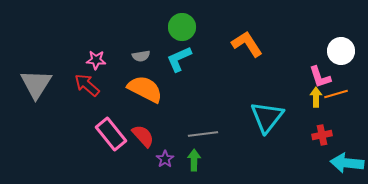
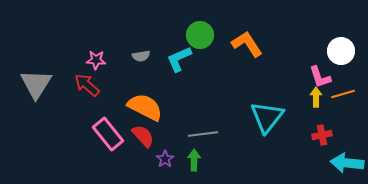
green circle: moved 18 px right, 8 px down
orange semicircle: moved 18 px down
orange line: moved 7 px right
pink rectangle: moved 3 px left
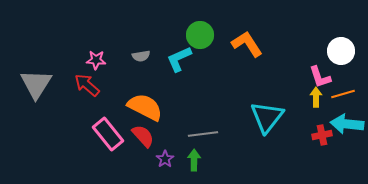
cyan arrow: moved 39 px up
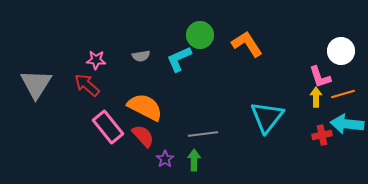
pink rectangle: moved 7 px up
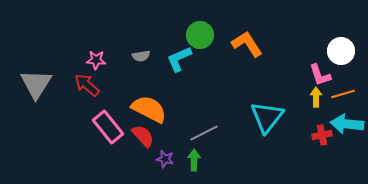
pink L-shape: moved 2 px up
orange semicircle: moved 4 px right, 2 px down
gray line: moved 1 px right, 1 px up; rotated 20 degrees counterclockwise
purple star: rotated 24 degrees counterclockwise
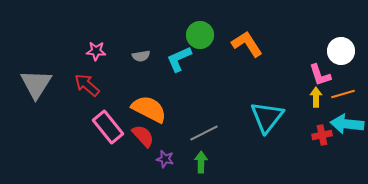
pink star: moved 9 px up
green arrow: moved 7 px right, 2 px down
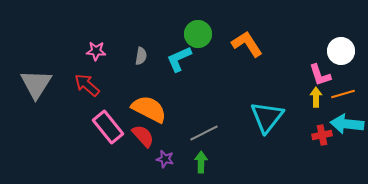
green circle: moved 2 px left, 1 px up
gray semicircle: rotated 72 degrees counterclockwise
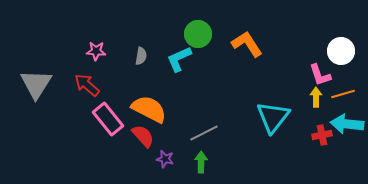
cyan triangle: moved 6 px right
pink rectangle: moved 8 px up
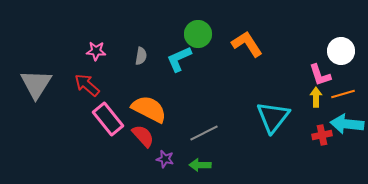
green arrow: moved 1 px left, 3 px down; rotated 90 degrees counterclockwise
